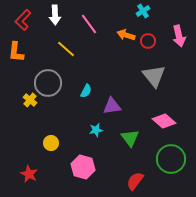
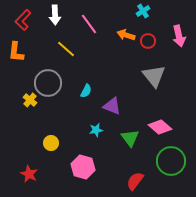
purple triangle: rotated 30 degrees clockwise
pink diamond: moved 4 px left, 6 px down
green circle: moved 2 px down
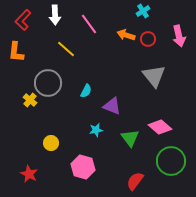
red circle: moved 2 px up
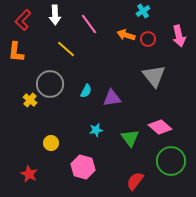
gray circle: moved 2 px right, 1 px down
purple triangle: moved 8 px up; rotated 30 degrees counterclockwise
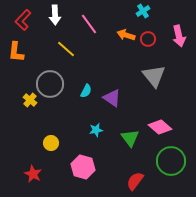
purple triangle: rotated 42 degrees clockwise
red star: moved 4 px right
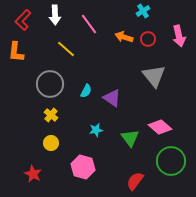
orange arrow: moved 2 px left, 2 px down
yellow cross: moved 21 px right, 15 px down
